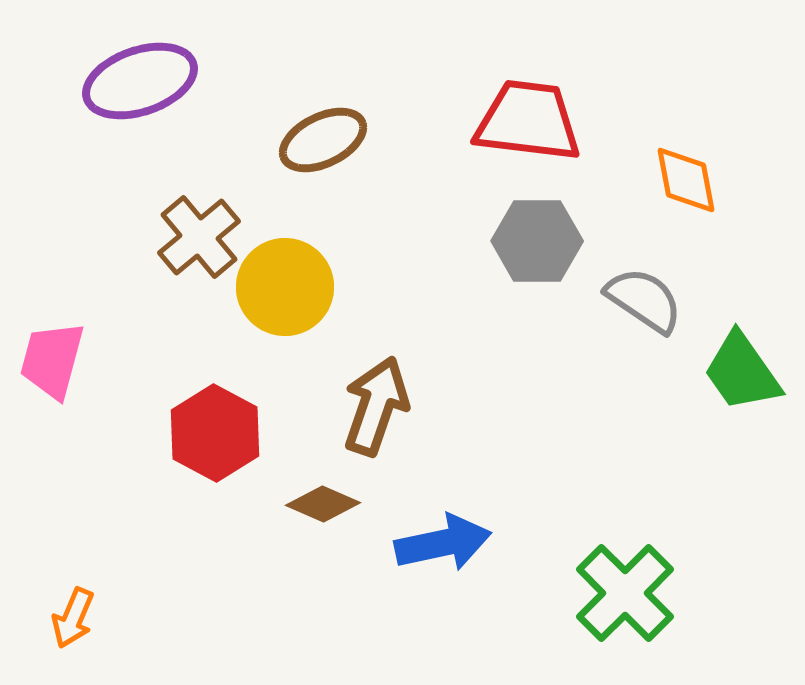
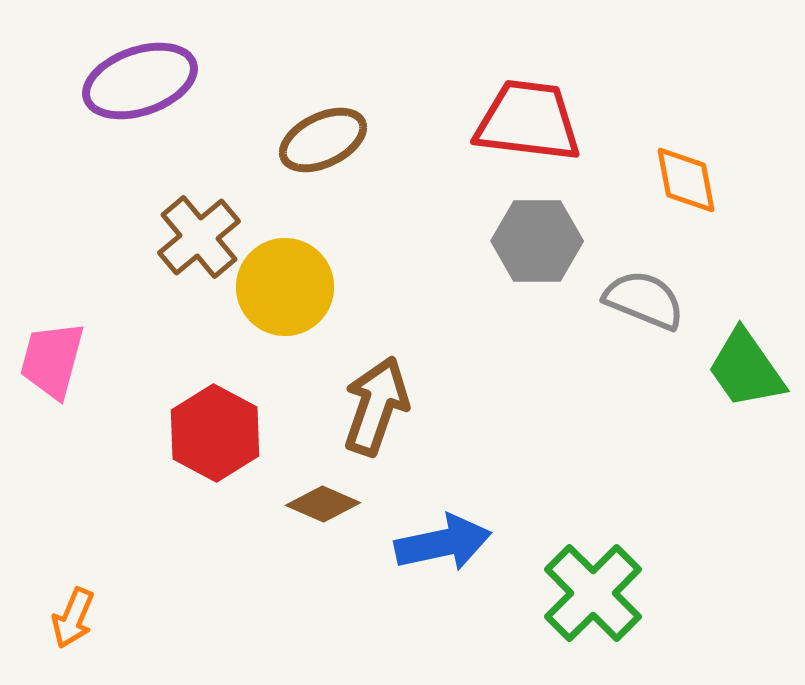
gray semicircle: rotated 12 degrees counterclockwise
green trapezoid: moved 4 px right, 3 px up
green cross: moved 32 px left
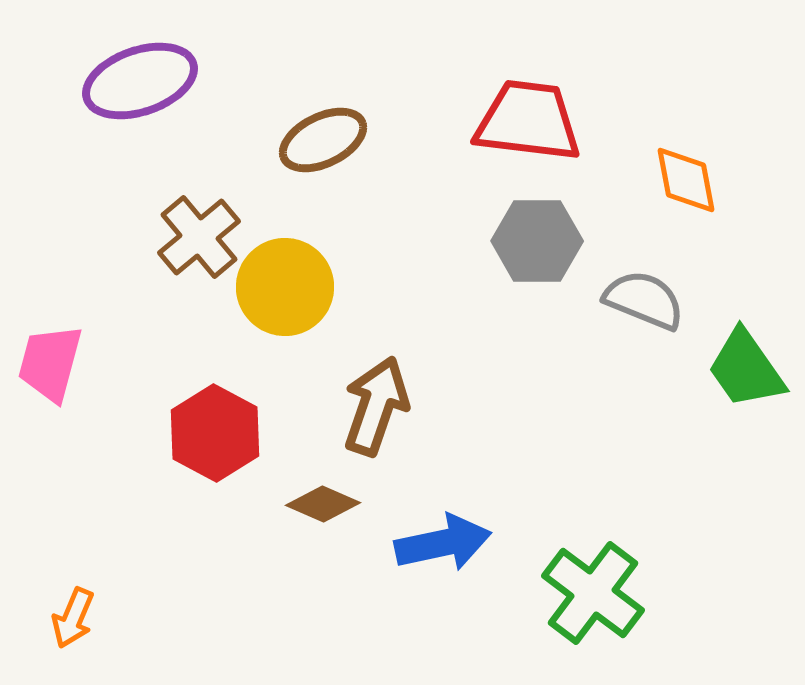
pink trapezoid: moved 2 px left, 3 px down
green cross: rotated 8 degrees counterclockwise
